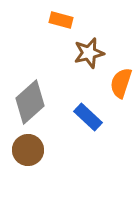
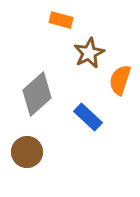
brown star: rotated 12 degrees counterclockwise
orange semicircle: moved 1 px left, 3 px up
gray diamond: moved 7 px right, 8 px up
brown circle: moved 1 px left, 2 px down
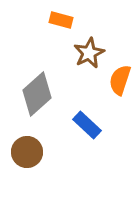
blue rectangle: moved 1 px left, 8 px down
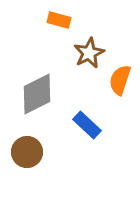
orange rectangle: moved 2 px left
gray diamond: rotated 15 degrees clockwise
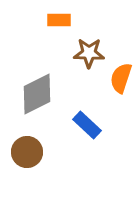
orange rectangle: rotated 15 degrees counterclockwise
brown star: rotated 28 degrees clockwise
orange semicircle: moved 1 px right, 2 px up
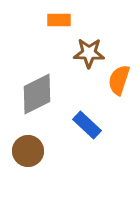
orange semicircle: moved 2 px left, 2 px down
brown circle: moved 1 px right, 1 px up
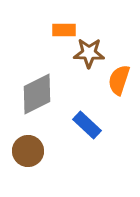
orange rectangle: moved 5 px right, 10 px down
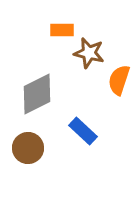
orange rectangle: moved 2 px left
brown star: rotated 12 degrees clockwise
blue rectangle: moved 4 px left, 6 px down
brown circle: moved 3 px up
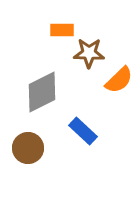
brown star: rotated 12 degrees counterclockwise
orange semicircle: rotated 152 degrees counterclockwise
gray diamond: moved 5 px right, 2 px up
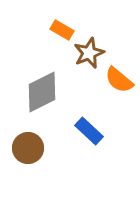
orange rectangle: rotated 30 degrees clockwise
brown star: rotated 24 degrees counterclockwise
orange semicircle: rotated 84 degrees clockwise
blue rectangle: moved 6 px right
